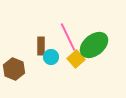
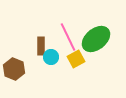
green ellipse: moved 2 px right, 6 px up
yellow square: rotated 12 degrees clockwise
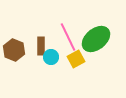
brown hexagon: moved 19 px up
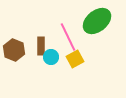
green ellipse: moved 1 px right, 18 px up
yellow square: moved 1 px left
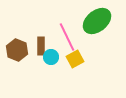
pink line: moved 1 px left
brown hexagon: moved 3 px right
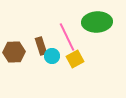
green ellipse: moved 1 px down; rotated 36 degrees clockwise
brown rectangle: rotated 18 degrees counterclockwise
brown hexagon: moved 3 px left, 2 px down; rotated 25 degrees counterclockwise
cyan circle: moved 1 px right, 1 px up
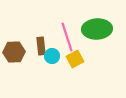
green ellipse: moved 7 px down
pink line: rotated 8 degrees clockwise
brown rectangle: rotated 12 degrees clockwise
